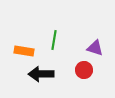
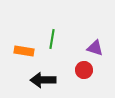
green line: moved 2 px left, 1 px up
black arrow: moved 2 px right, 6 px down
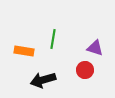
green line: moved 1 px right
red circle: moved 1 px right
black arrow: rotated 15 degrees counterclockwise
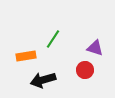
green line: rotated 24 degrees clockwise
orange rectangle: moved 2 px right, 5 px down; rotated 18 degrees counterclockwise
